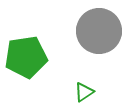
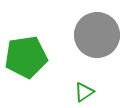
gray circle: moved 2 px left, 4 px down
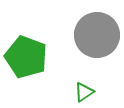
green pentagon: rotated 30 degrees clockwise
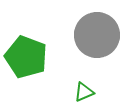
green triangle: rotated 10 degrees clockwise
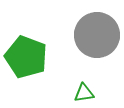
green triangle: moved 1 px down; rotated 15 degrees clockwise
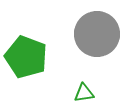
gray circle: moved 1 px up
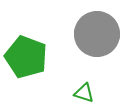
green triangle: rotated 25 degrees clockwise
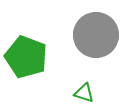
gray circle: moved 1 px left, 1 px down
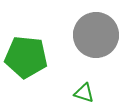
green pentagon: rotated 15 degrees counterclockwise
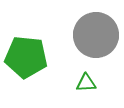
green triangle: moved 2 px right, 10 px up; rotated 20 degrees counterclockwise
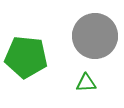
gray circle: moved 1 px left, 1 px down
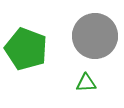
green pentagon: moved 8 px up; rotated 15 degrees clockwise
